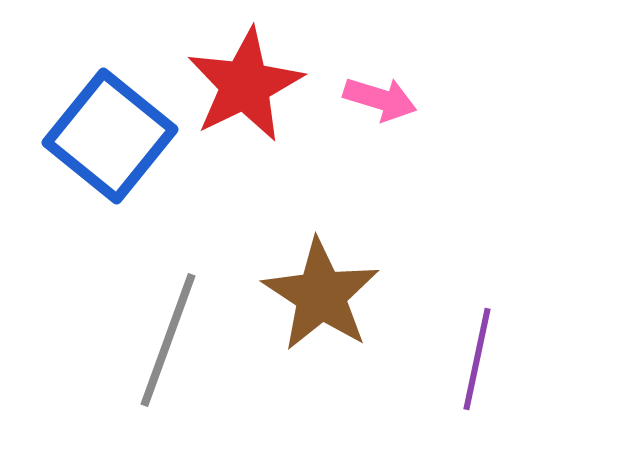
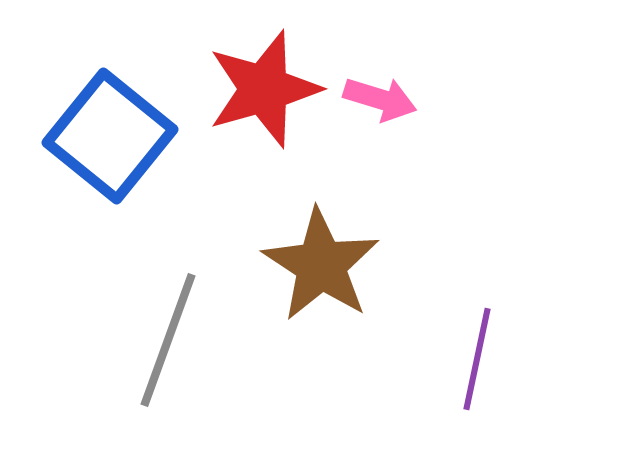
red star: moved 19 px right, 4 px down; rotated 10 degrees clockwise
brown star: moved 30 px up
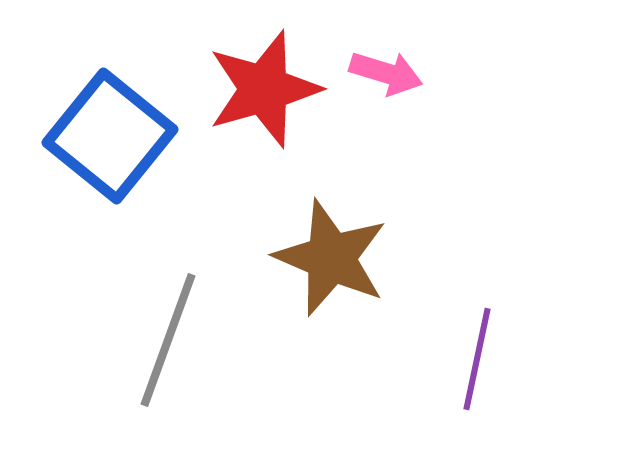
pink arrow: moved 6 px right, 26 px up
brown star: moved 10 px right, 7 px up; rotated 10 degrees counterclockwise
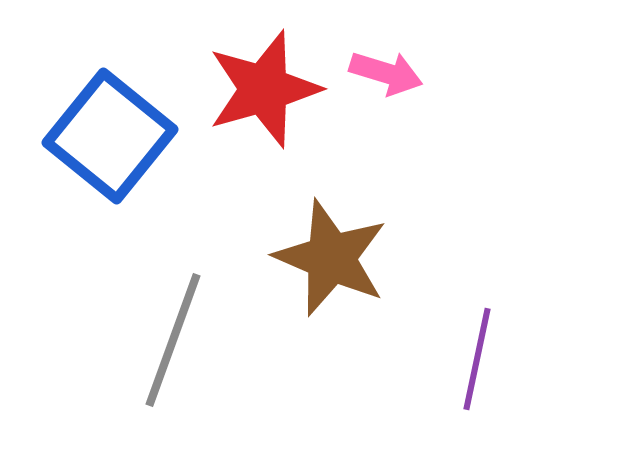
gray line: moved 5 px right
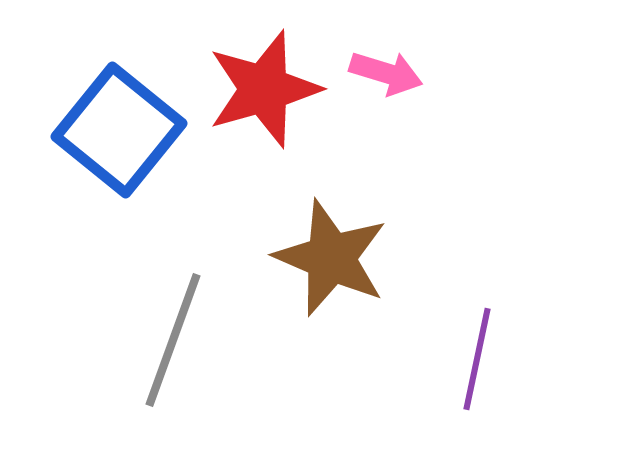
blue square: moved 9 px right, 6 px up
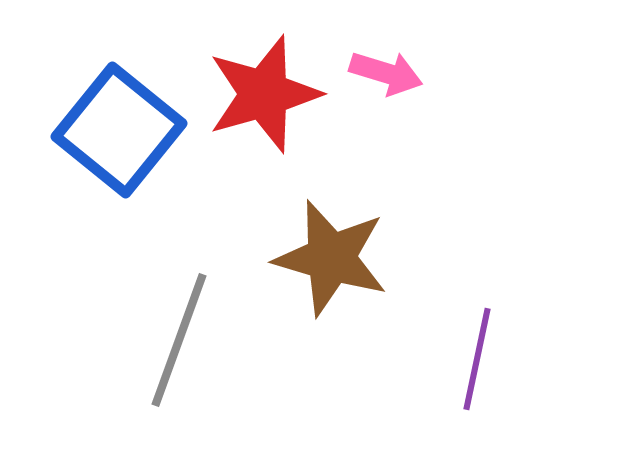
red star: moved 5 px down
brown star: rotated 7 degrees counterclockwise
gray line: moved 6 px right
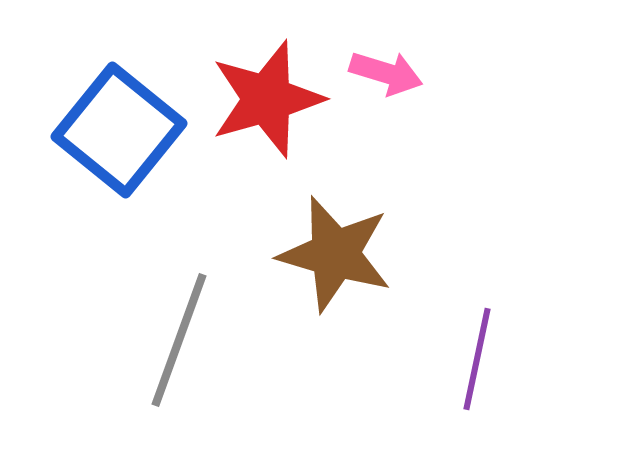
red star: moved 3 px right, 5 px down
brown star: moved 4 px right, 4 px up
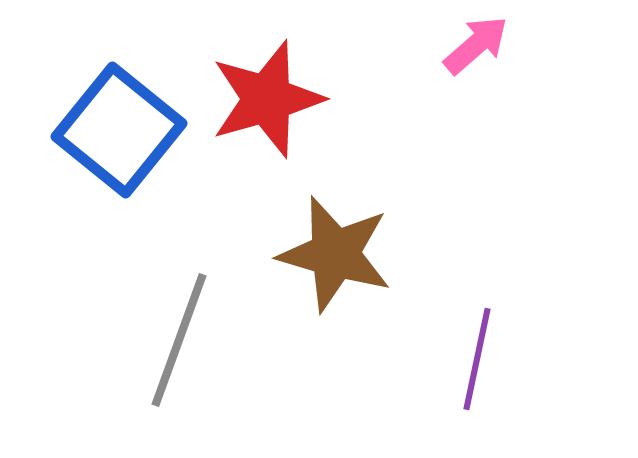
pink arrow: moved 90 px right, 28 px up; rotated 58 degrees counterclockwise
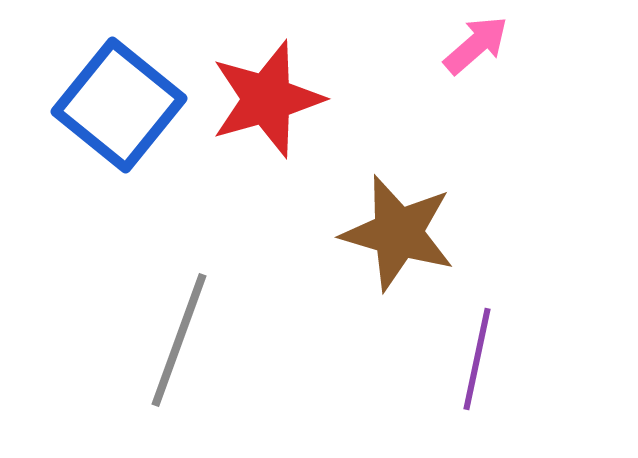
blue square: moved 25 px up
brown star: moved 63 px right, 21 px up
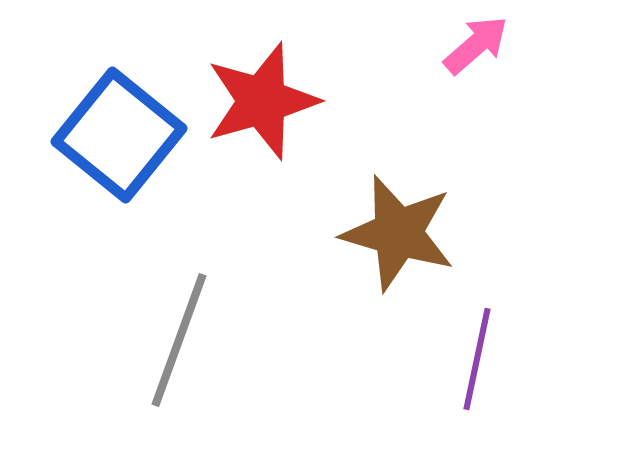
red star: moved 5 px left, 2 px down
blue square: moved 30 px down
